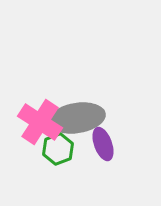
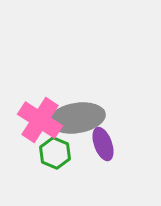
pink cross: moved 2 px up
green hexagon: moved 3 px left, 4 px down; rotated 16 degrees counterclockwise
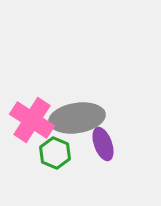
pink cross: moved 8 px left
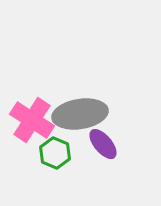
gray ellipse: moved 3 px right, 4 px up
purple ellipse: rotated 20 degrees counterclockwise
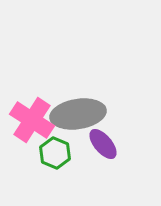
gray ellipse: moved 2 px left
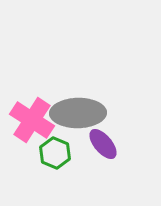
gray ellipse: moved 1 px up; rotated 8 degrees clockwise
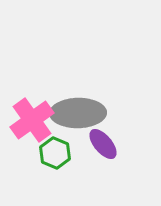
pink cross: rotated 21 degrees clockwise
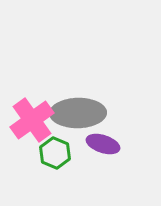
purple ellipse: rotated 32 degrees counterclockwise
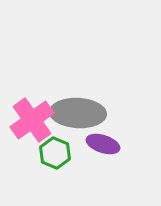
gray ellipse: rotated 4 degrees clockwise
